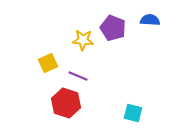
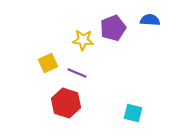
purple pentagon: rotated 30 degrees clockwise
purple line: moved 1 px left, 3 px up
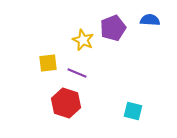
yellow star: rotated 20 degrees clockwise
yellow square: rotated 18 degrees clockwise
cyan square: moved 2 px up
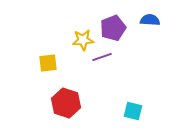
yellow star: rotated 30 degrees counterclockwise
purple line: moved 25 px right, 16 px up; rotated 42 degrees counterclockwise
